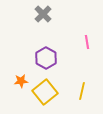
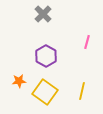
pink line: rotated 24 degrees clockwise
purple hexagon: moved 2 px up
orange star: moved 2 px left
yellow square: rotated 15 degrees counterclockwise
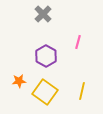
pink line: moved 9 px left
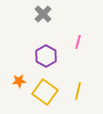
yellow line: moved 4 px left
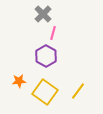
pink line: moved 25 px left, 9 px up
yellow line: rotated 24 degrees clockwise
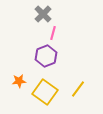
purple hexagon: rotated 10 degrees clockwise
yellow line: moved 2 px up
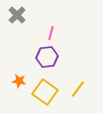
gray cross: moved 26 px left, 1 px down
pink line: moved 2 px left
purple hexagon: moved 1 px right, 1 px down; rotated 15 degrees clockwise
orange star: rotated 16 degrees clockwise
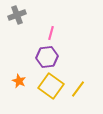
gray cross: rotated 24 degrees clockwise
orange star: rotated 16 degrees clockwise
yellow square: moved 6 px right, 6 px up
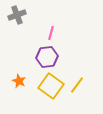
yellow line: moved 1 px left, 4 px up
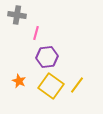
gray cross: rotated 30 degrees clockwise
pink line: moved 15 px left
